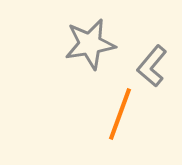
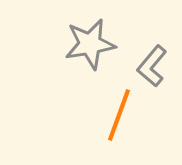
orange line: moved 1 px left, 1 px down
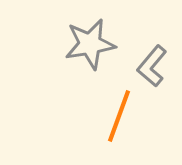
orange line: moved 1 px down
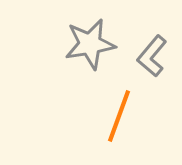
gray L-shape: moved 10 px up
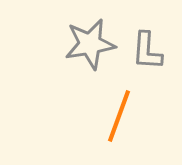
gray L-shape: moved 5 px left, 5 px up; rotated 36 degrees counterclockwise
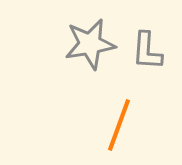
orange line: moved 9 px down
